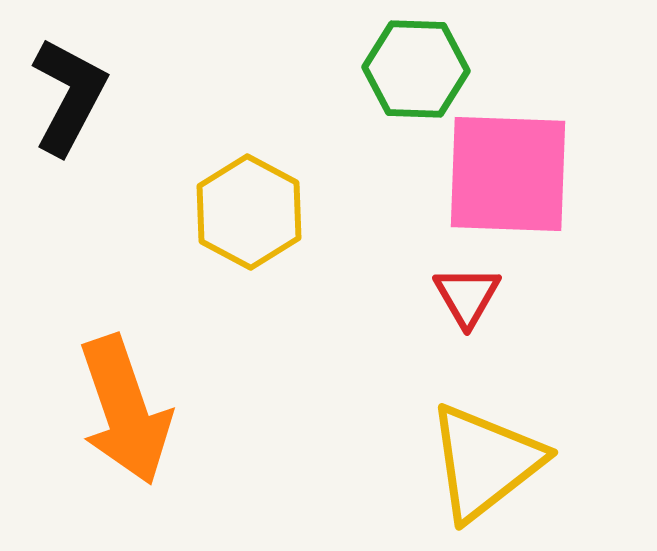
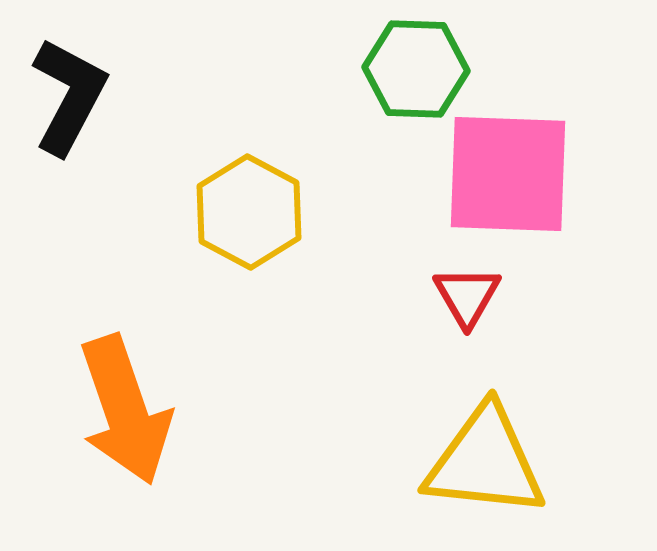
yellow triangle: rotated 44 degrees clockwise
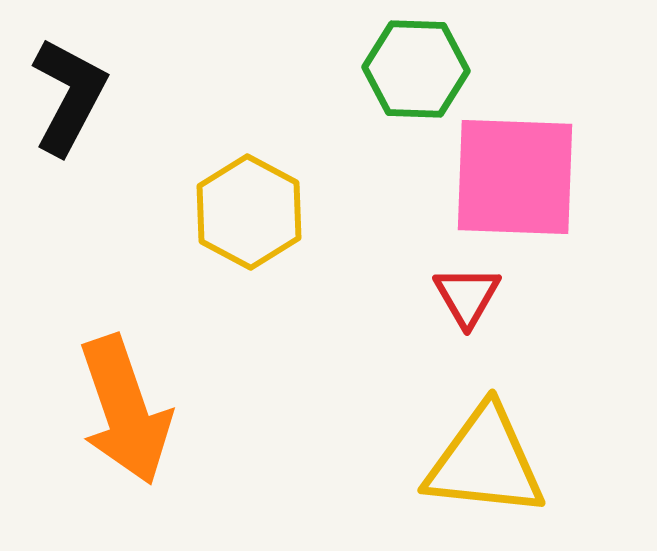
pink square: moved 7 px right, 3 px down
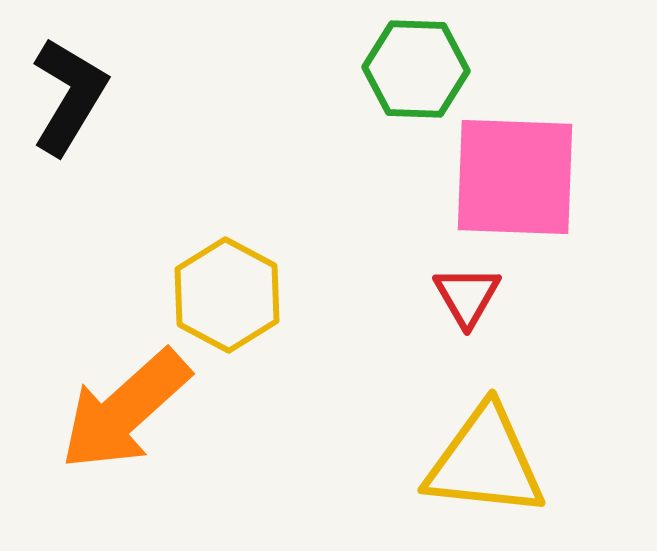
black L-shape: rotated 3 degrees clockwise
yellow hexagon: moved 22 px left, 83 px down
orange arrow: rotated 67 degrees clockwise
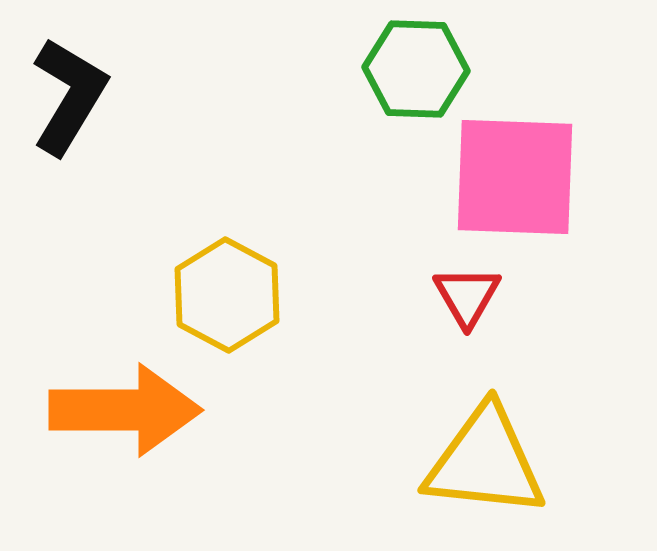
orange arrow: rotated 138 degrees counterclockwise
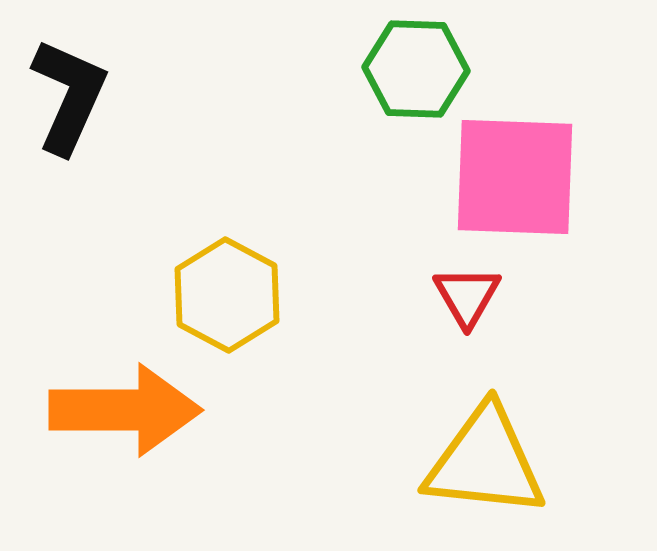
black L-shape: rotated 7 degrees counterclockwise
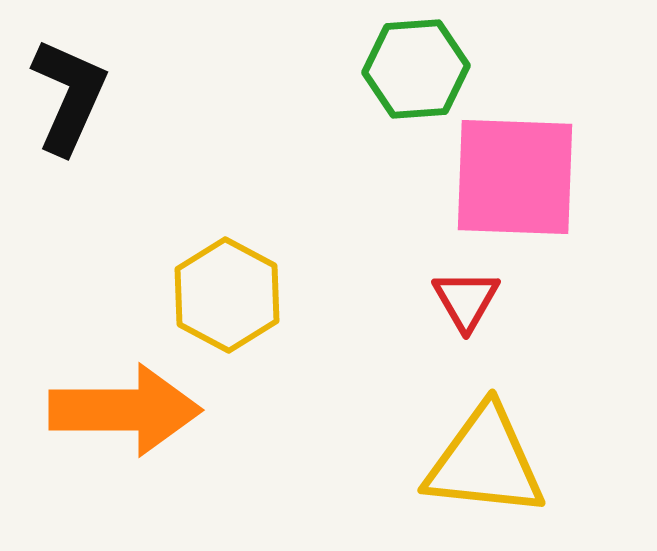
green hexagon: rotated 6 degrees counterclockwise
red triangle: moved 1 px left, 4 px down
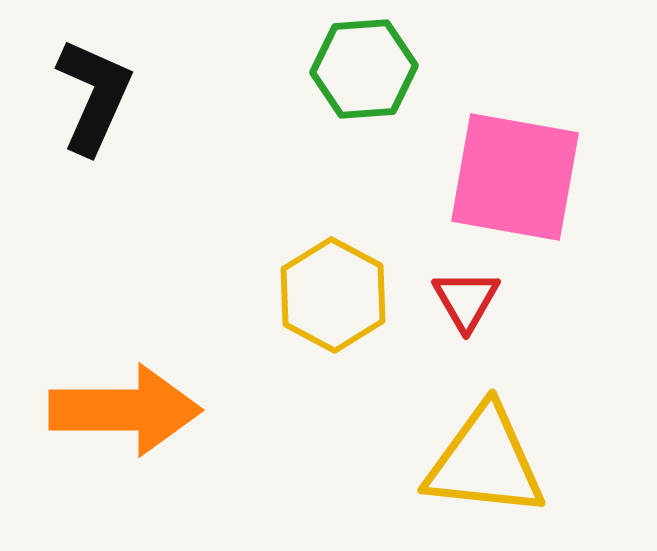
green hexagon: moved 52 px left
black L-shape: moved 25 px right
pink square: rotated 8 degrees clockwise
yellow hexagon: moved 106 px right
